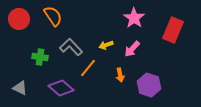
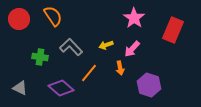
orange line: moved 1 px right, 5 px down
orange arrow: moved 7 px up
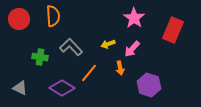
orange semicircle: rotated 30 degrees clockwise
yellow arrow: moved 2 px right, 1 px up
purple diamond: moved 1 px right; rotated 10 degrees counterclockwise
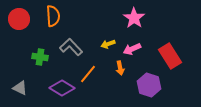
red rectangle: moved 3 px left, 26 px down; rotated 55 degrees counterclockwise
pink arrow: rotated 24 degrees clockwise
orange line: moved 1 px left, 1 px down
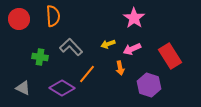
orange line: moved 1 px left
gray triangle: moved 3 px right
